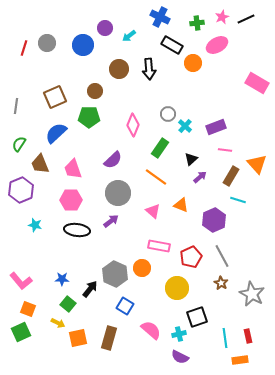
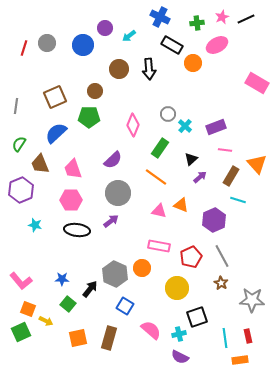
pink triangle at (153, 211): moved 6 px right; rotated 28 degrees counterclockwise
gray star at (252, 294): moved 6 px down; rotated 25 degrees counterclockwise
yellow arrow at (58, 323): moved 12 px left, 2 px up
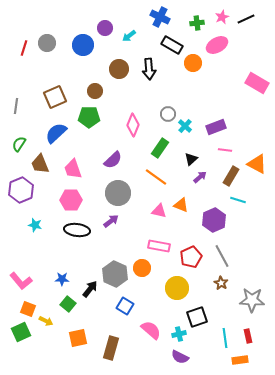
orange triangle at (257, 164): rotated 20 degrees counterclockwise
brown rectangle at (109, 338): moved 2 px right, 10 px down
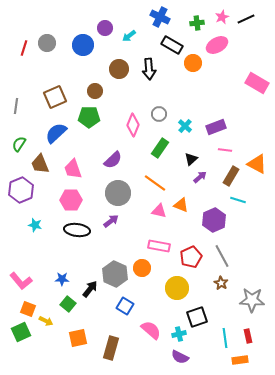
gray circle at (168, 114): moved 9 px left
orange line at (156, 177): moved 1 px left, 6 px down
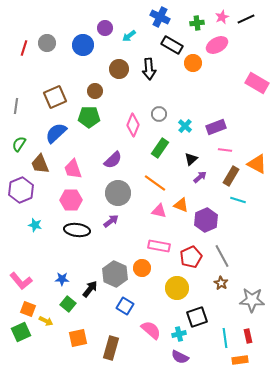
purple hexagon at (214, 220): moved 8 px left
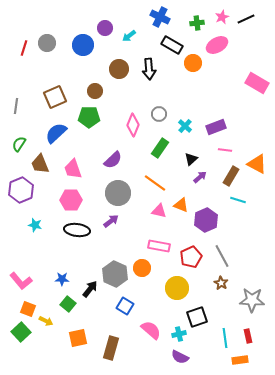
green square at (21, 332): rotated 18 degrees counterclockwise
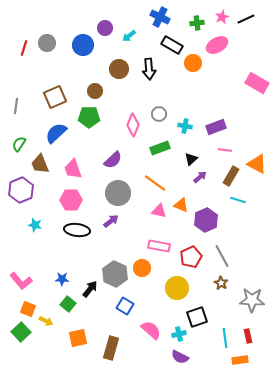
cyan cross at (185, 126): rotated 32 degrees counterclockwise
green rectangle at (160, 148): rotated 36 degrees clockwise
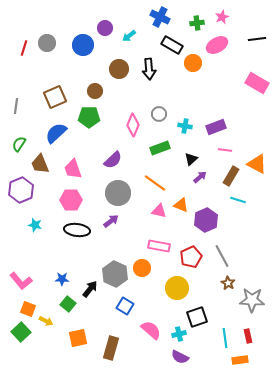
black line at (246, 19): moved 11 px right, 20 px down; rotated 18 degrees clockwise
brown star at (221, 283): moved 7 px right
